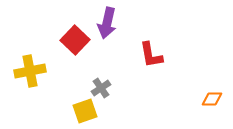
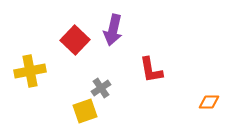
purple arrow: moved 6 px right, 7 px down
red L-shape: moved 15 px down
orange diamond: moved 3 px left, 3 px down
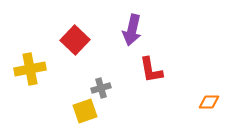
purple arrow: moved 19 px right
yellow cross: moved 2 px up
gray cross: rotated 18 degrees clockwise
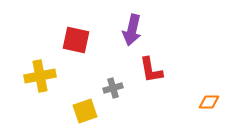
red square: moved 1 px right; rotated 32 degrees counterclockwise
yellow cross: moved 10 px right, 7 px down
gray cross: moved 12 px right
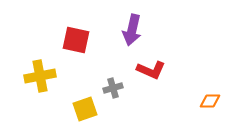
red L-shape: rotated 56 degrees counterclockwise
orange diamond: moved 1 px right, 1 px up
yellow square: moved 2 px up
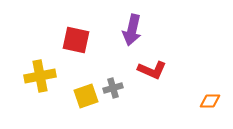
red L-shape: moved 1 px right
yellow square: moved 1 px right, 13 px up
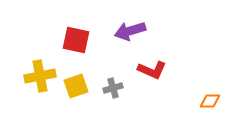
purple arrow: moved 2 px left, 1 px down; rotated 60 degrees clockwise
yellow square: moved 10 px left, 10 px up
